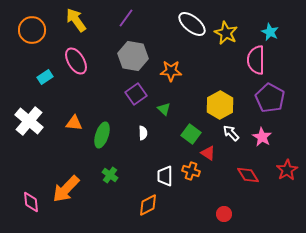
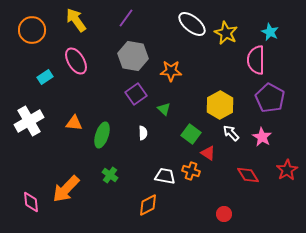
white cross: rotated 20 degrees clockwise
white trapezoid: rotated 100 degrees clockwise
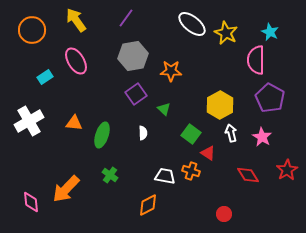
gray hexagon: rotated 20 degrees counterclockwise
white arrow: rotated 30 degrees clockwise
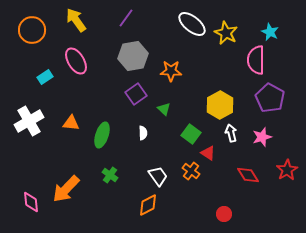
orange triangle: moved 3 px left
pink star: rotated 24 degrees clockwise
orange cross: rotated 18 degrees clockwise
white trapezoid: moved 7 px left; rotated 45 degrees clockwise
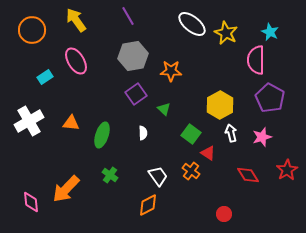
purple line: moved 2 px right, 2 px up; rotated 66 degrees counterclockwise
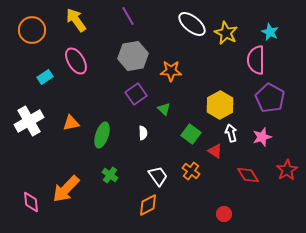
orange triangle: rotated 18 degrees counterclockwise
red triangle: moved 7 px right, 2 px up
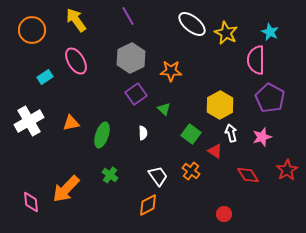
gray hexagon: moved 2 px left, 2 px down; rotated 16 degrees counterclockwise
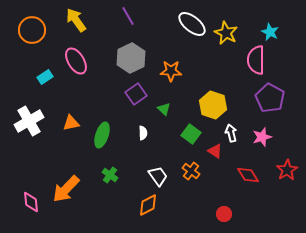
yellow hexagon: moved 7 px left; rotated 12 degrees counterclockwise
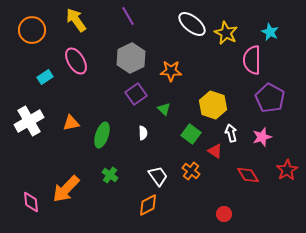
pink semicircle: moved 4 px left
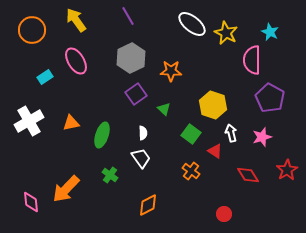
white trapezoid: moved 17 px left, 18 px up
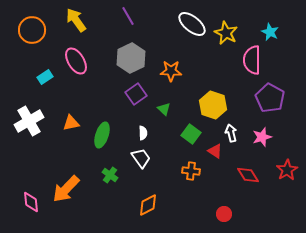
orange cross: rotated 30 degrees counterclockwise
